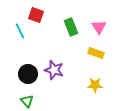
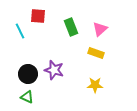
red square: moved 2 px right, 1 px down; rotated 14 degrees counterclockwise
pink triangle: moved 1 px right, 2 px down; rotated 21 degrees clockwise
green triangle: moved 4 px up; rotated 24 degrees counterclockwise
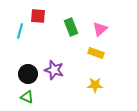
cyan line: rotated 42 degrees clockwise
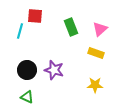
red square: moved 3 px left
black circle: moved 1 px left, 4 px up
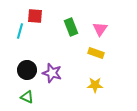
pink triangle: rotated 14 degrees counterclockwise
purple star: moved 2 px left, 3 px down
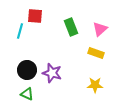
pink triangle: rotated 14 degrees clockwise
green triangle: moved 3 px up
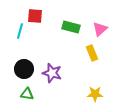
green rectangle: rotated 54 degrees counterclockwise
yellow rectangle: moved 4 px left; rotated 49 degrees clockwise
black circle: moved 3 px left, 1 px up
yellow star: moved 9 px down
green triangle: rotated 16 degrees counterclockwise
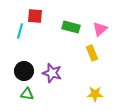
black circle: moved 2 px down
